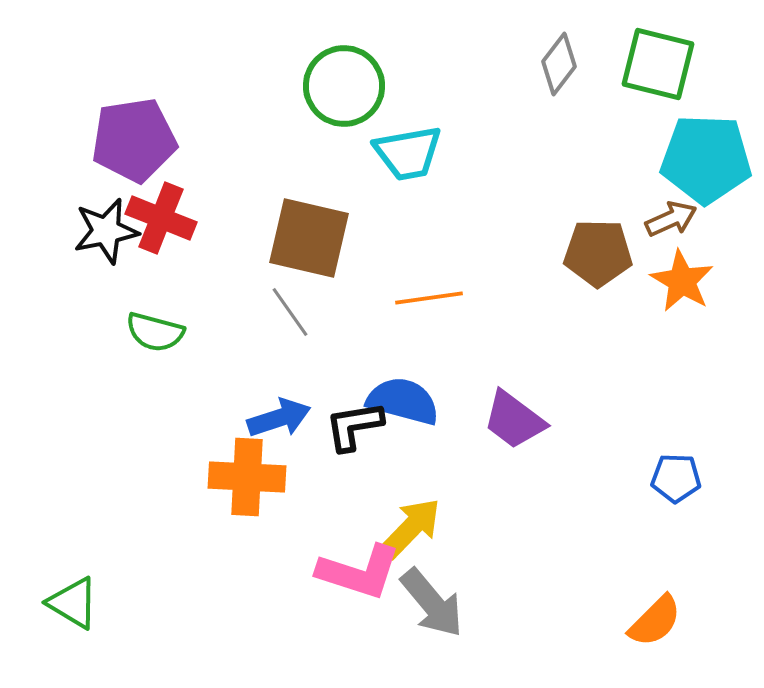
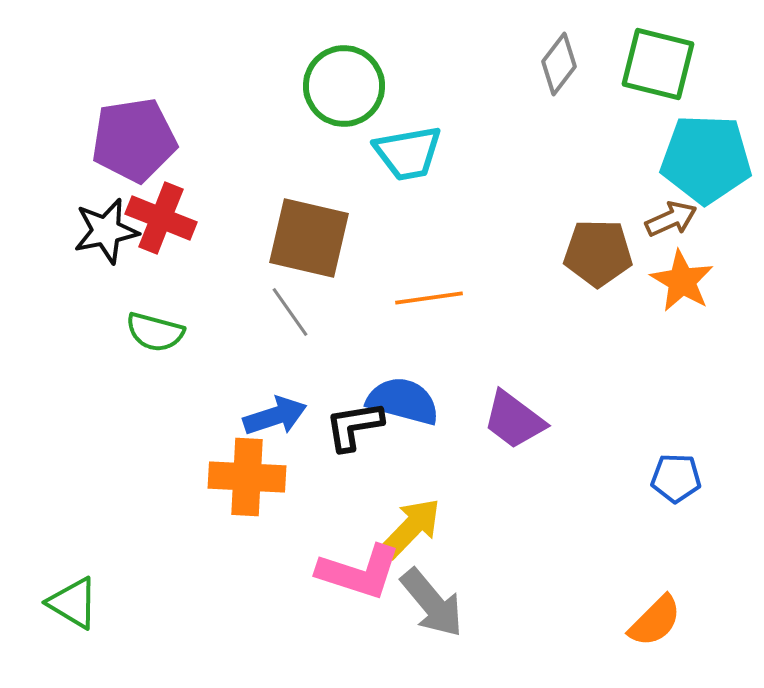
blue arrow: moved 4 px left, 2 px up
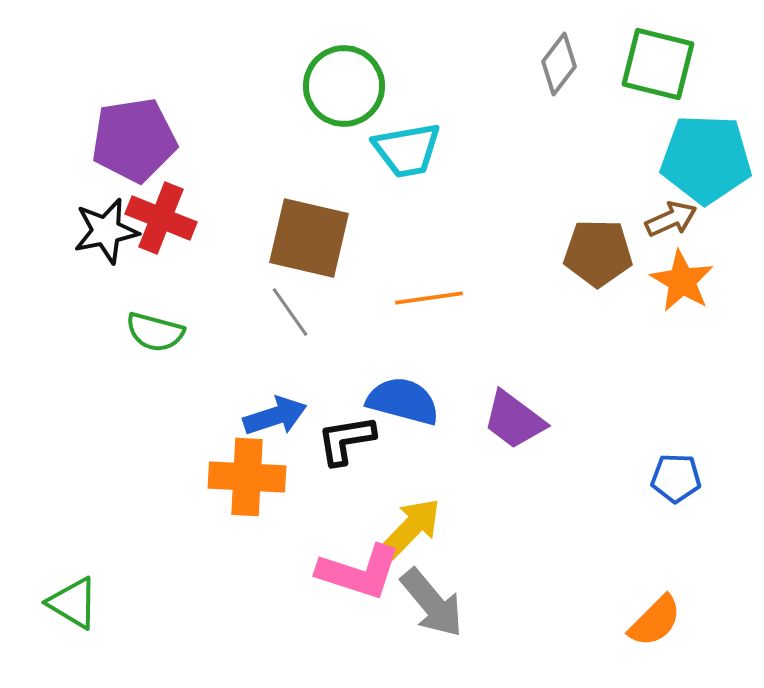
cyan trapezoid: moved 1 px left, 3 px up
black L-shape: moved 8 px left, 14 px down
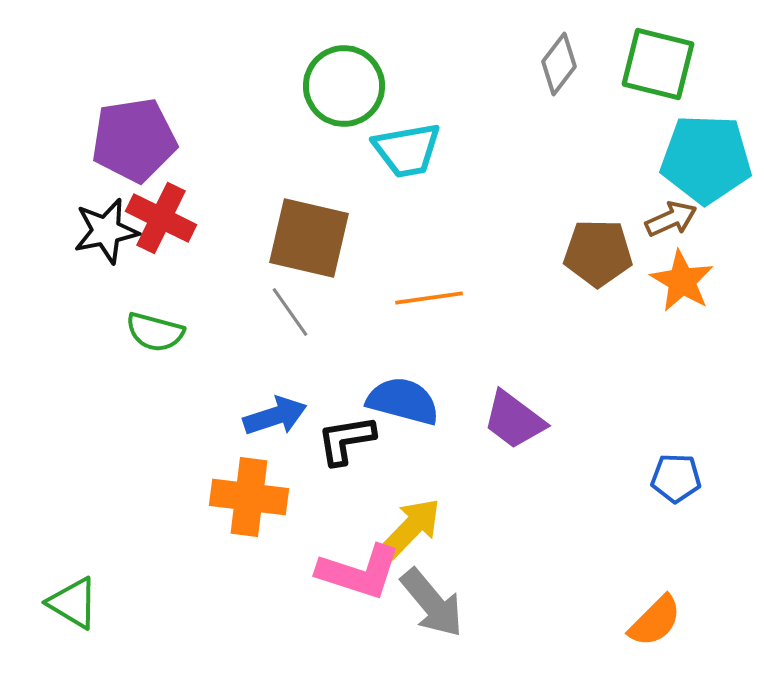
red cross: rotated 4 degrees clockwise
orange cross: moved 2 px right, 20 px down; rotated 4 degrees clockwise
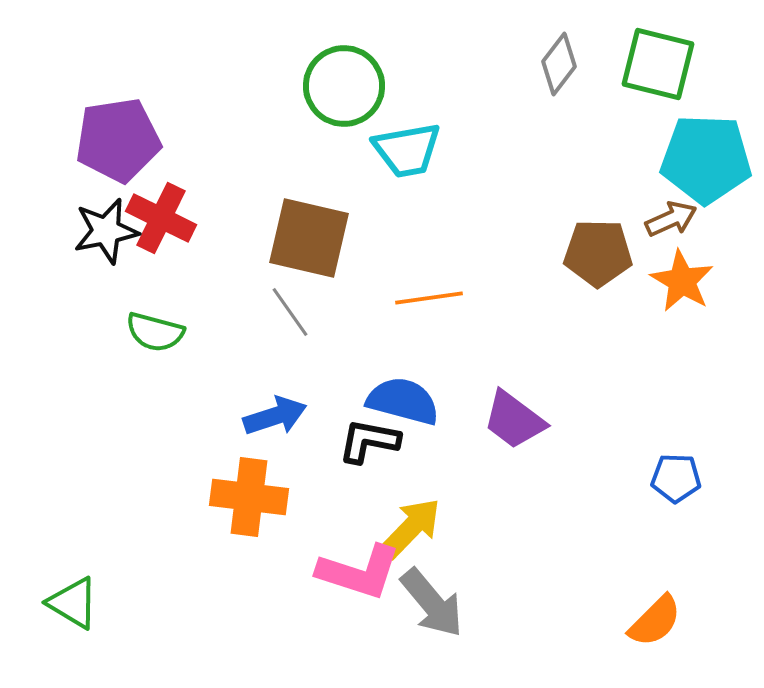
purple pentagon: moved 16 px left
black L-shape: moved 23 px right, 1 px down; rotated 20 degrees clockwise
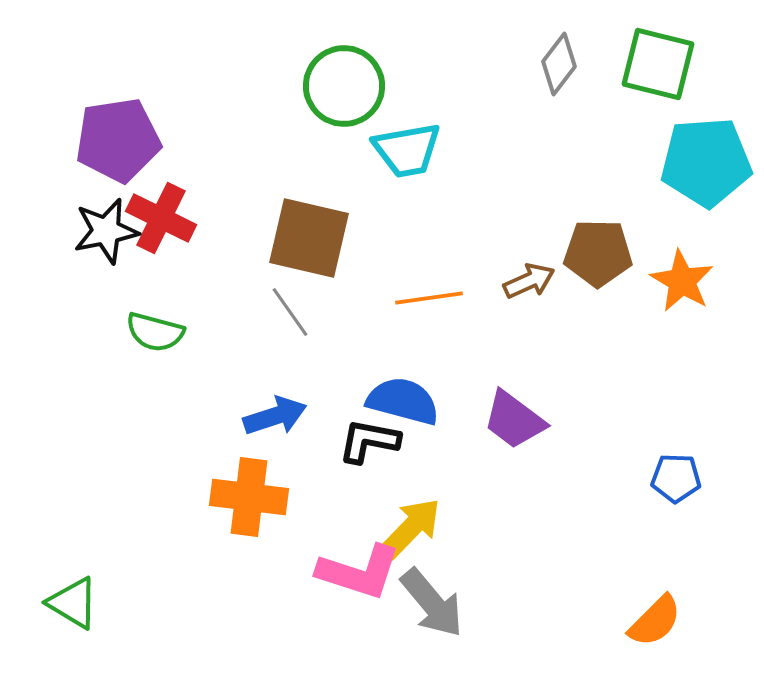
cyan pentagon: moved 3 px down; rotated 6 degrees counterclockwise
brown arrow: moved 142 px left, 62 px down
